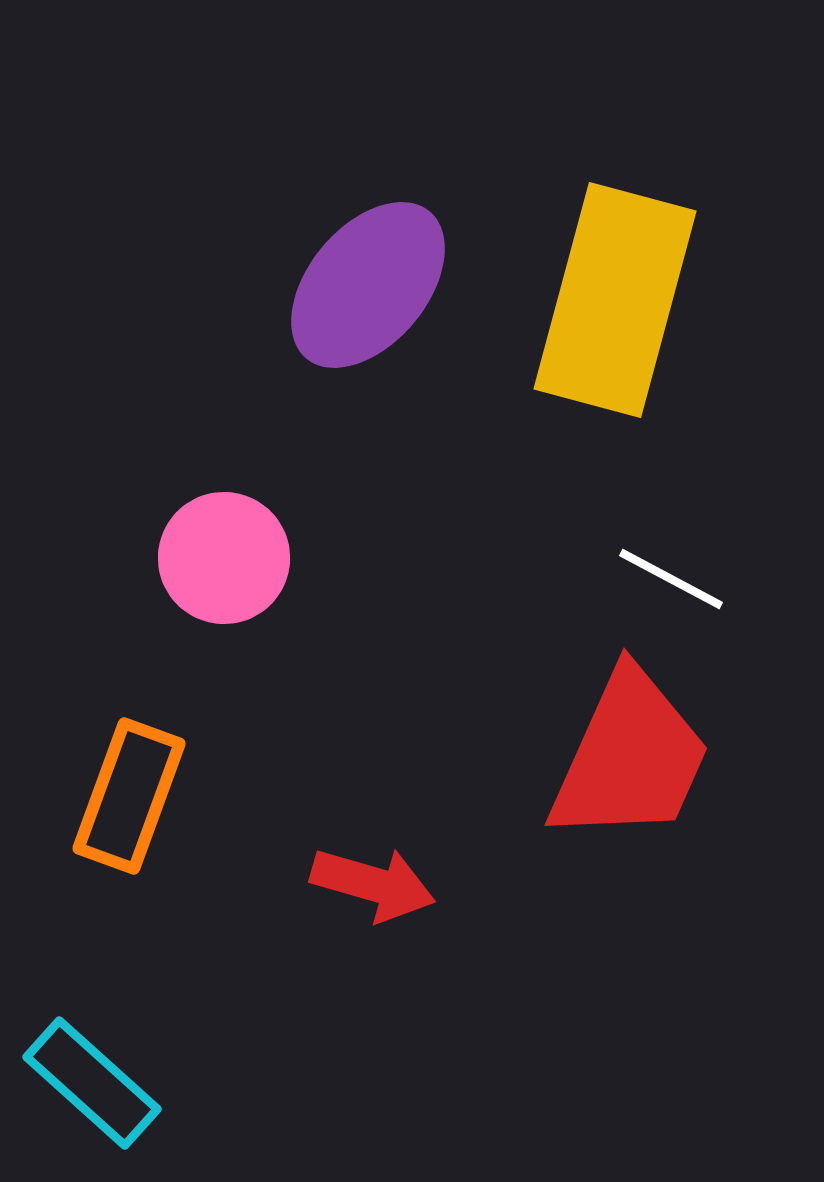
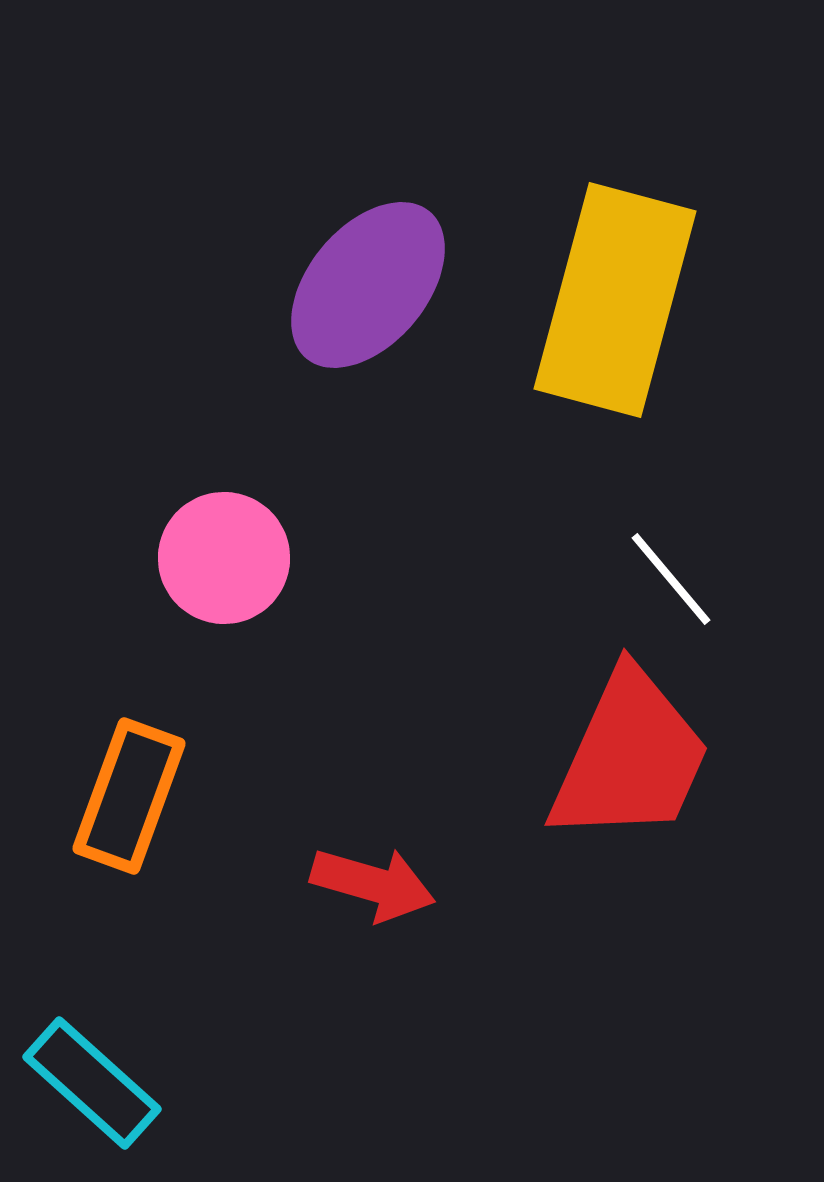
white line: rotated 22 degrees clockwise
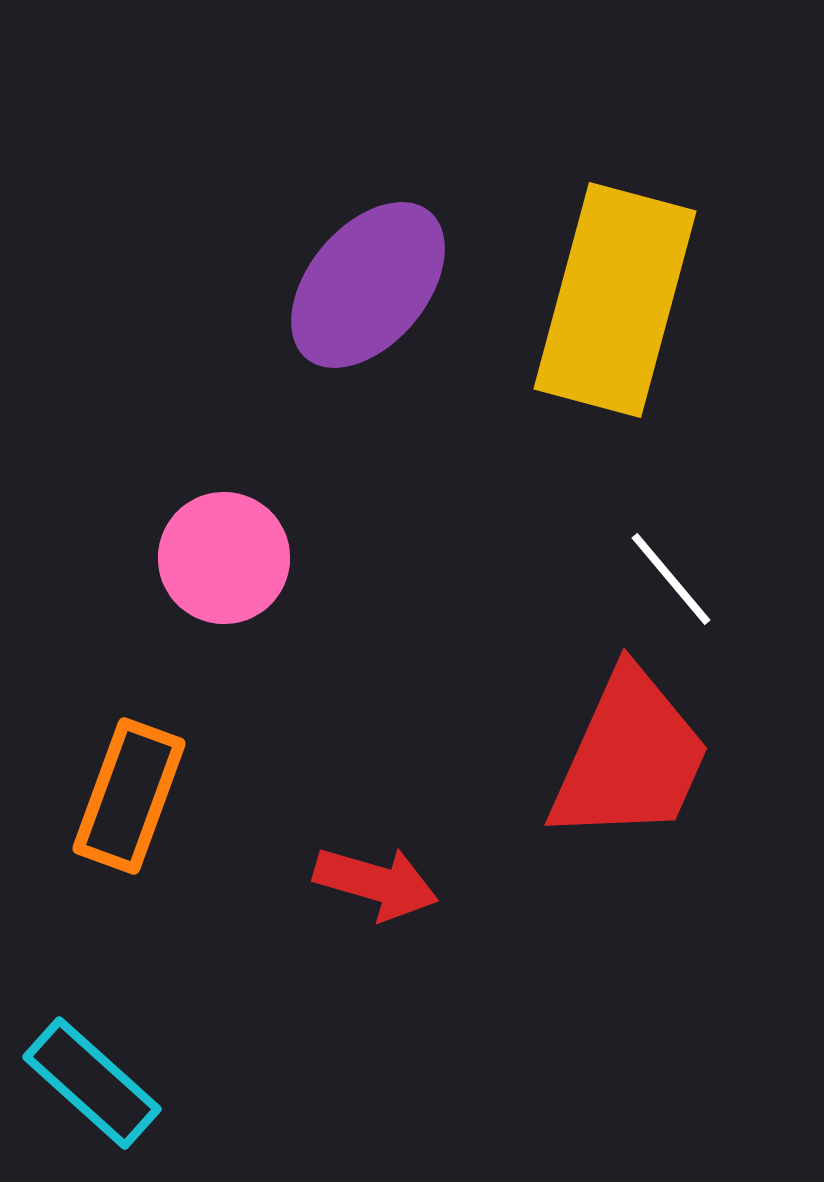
red arrow: moved 3 px right, 1 px up
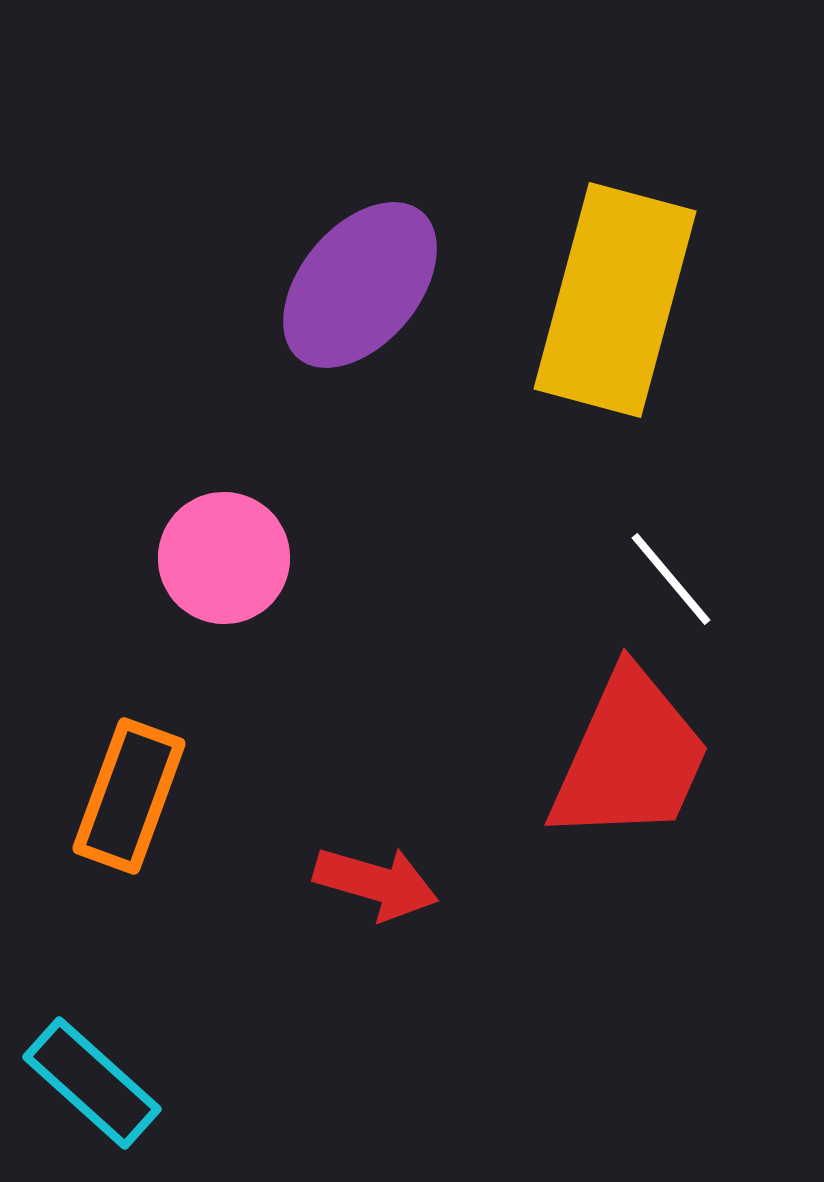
purple ellipse: moved 8 px left
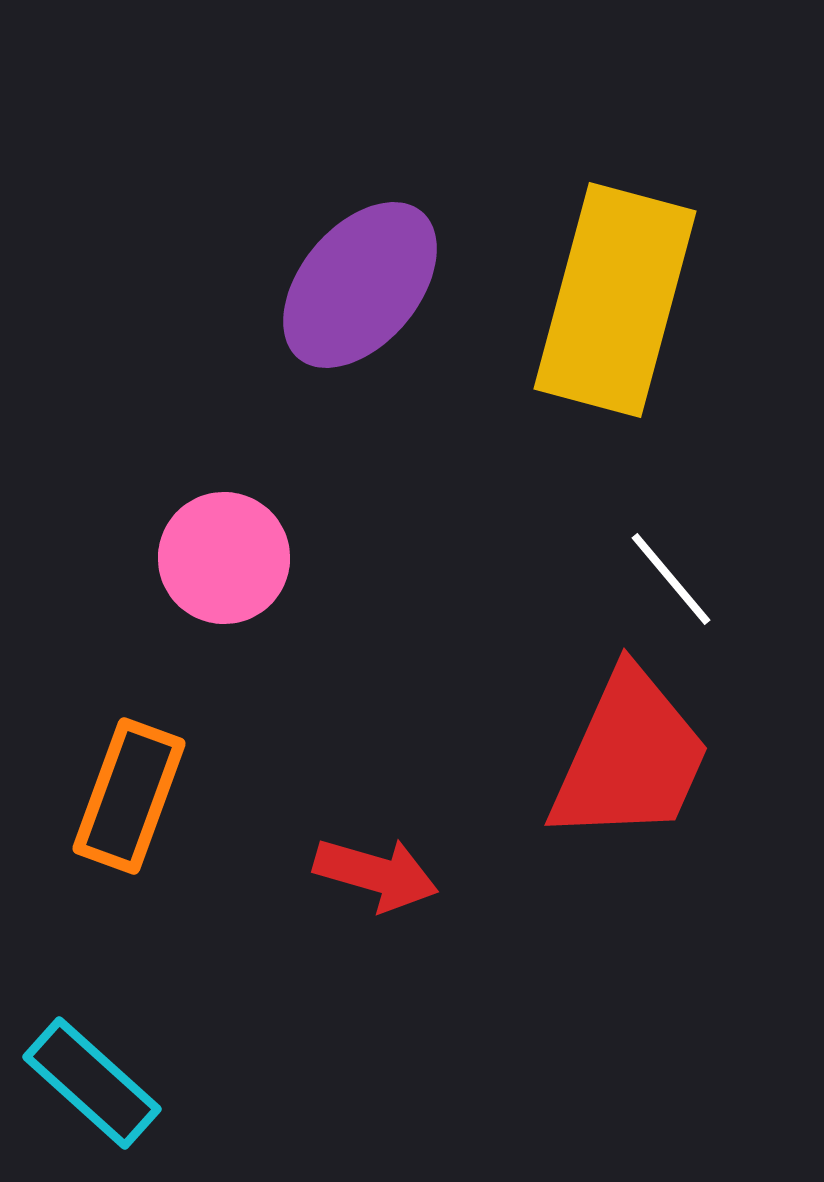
red arrow: moved 9 px up
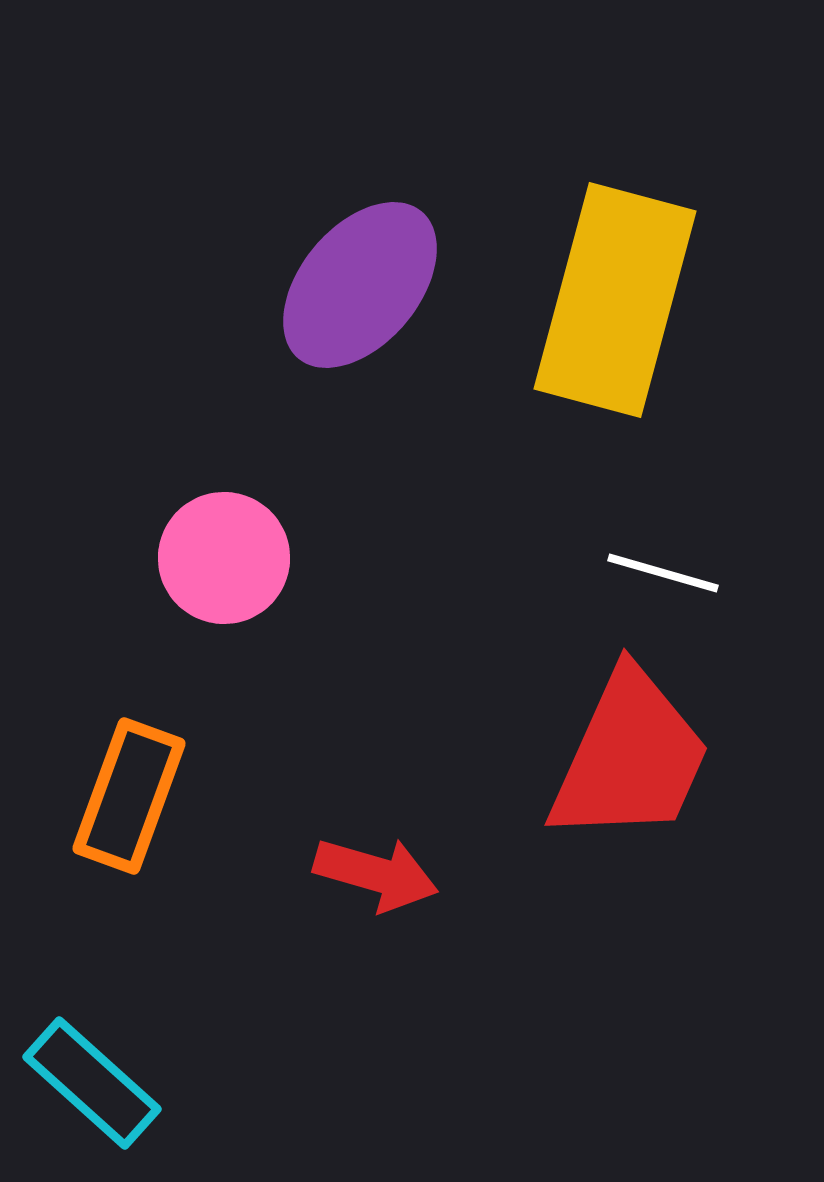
white line: moved 8 px left, 6 px up; rotated 34 degrees counterclockwise
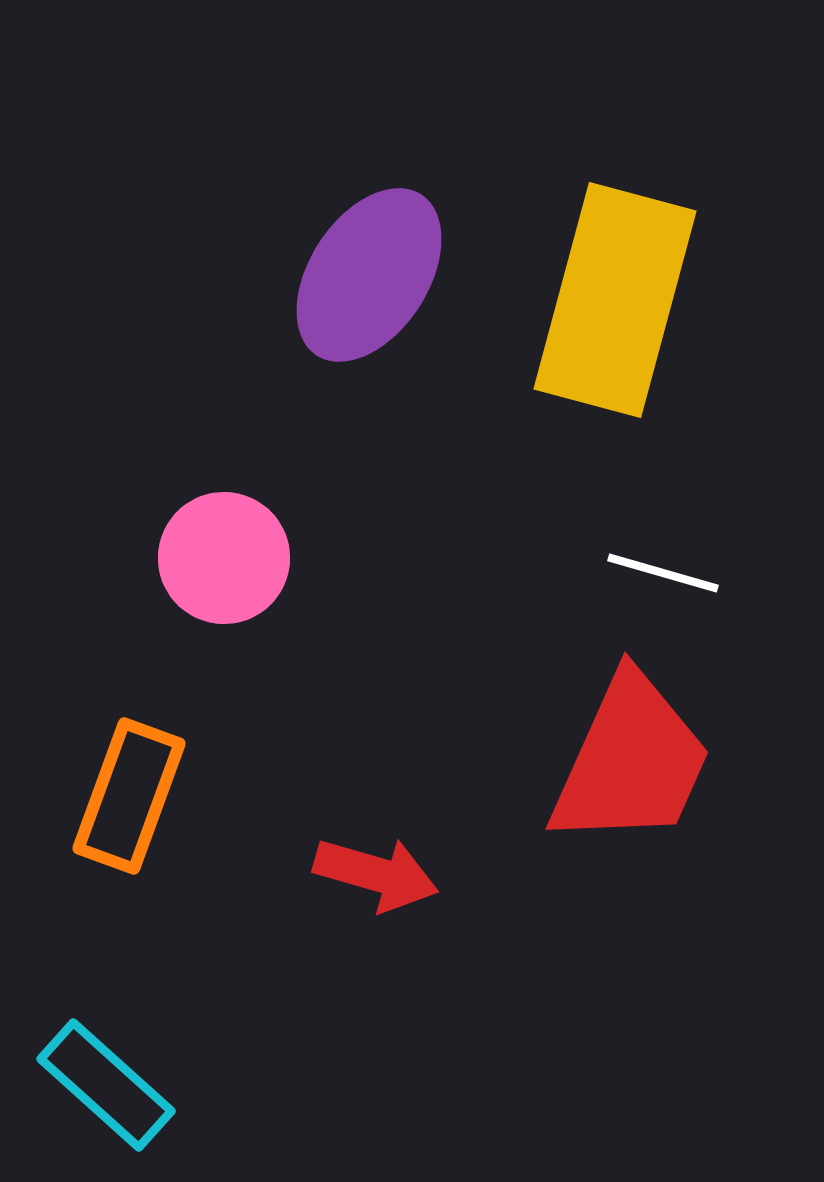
purple ellipse: moved 9 px right, 10 px up; rotated 7 degrees counterclockwise
red trapezoid: moved 1 px right, 4 px down
cyan rectangle: moved 14 px right, 2 px down
